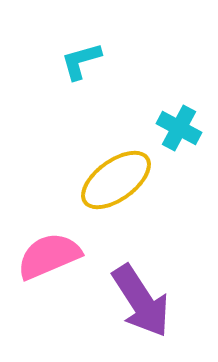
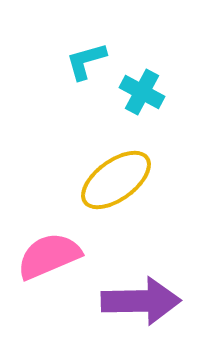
cyan L-shape: moved 5 px right
cyan cross: moved 37 px left, 36 px up
purple arrow: rotated 58 degrees counterclockwise
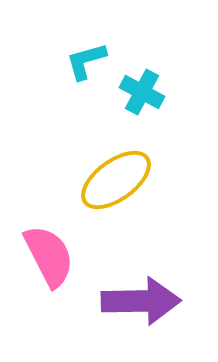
pink semicircle: rotated 86 degrees clockwise
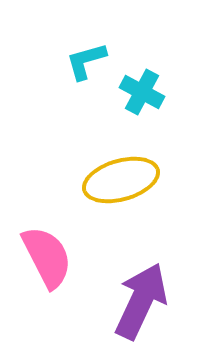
yellow ellipse: moved 5 px right; rotated 20 degrees clockwise
pink semicircle: moved 2 px left, 1 px down
purple arrow: rotated 64 degrees counterclockwise
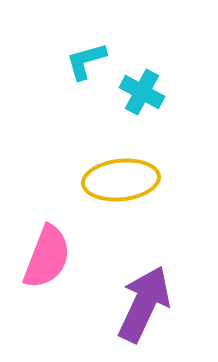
yellow ellipse: rotated 10 degrees clockwise
pink semicircle: rotated 48 degrees clockwise
purple arrow: moved 3 px right, 3 px down
